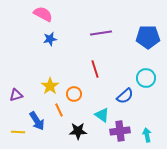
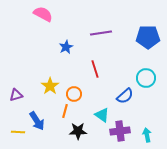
blue star: moved 16 px right, 8 px down; rotated 16 degrees counterclockwise
orange line: moved 6 px right, 1 px down; rotated 40 degrees clockwise
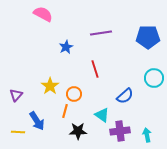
cyan circle: moved 8 px right
purple triangle: rotated 32 degrees counterclockwise
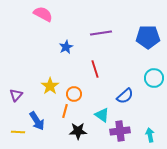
cyan arrow: moved 3 px right
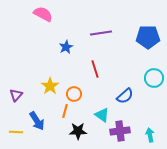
yellow line: moved 2 px left
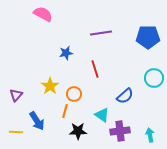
blue star: moved 6 px down; rotated 16 degrees clockwise
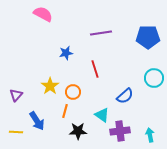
orange circle: moved 1 px left, 2 px up
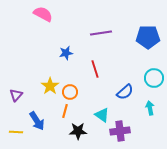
orange circle: moved 3 px left
blue semicircle: moved 4 px up
cyan arrow: moved 27 px up
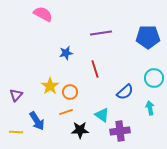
orange line: moved 1 px right, 1 px down; rotated 56 degrees clockwise
black star: moved 2 px right, 1 px up
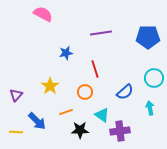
orange circle: moved 15 px right
blue arrow: rotated 12 degrees counterclockwise
